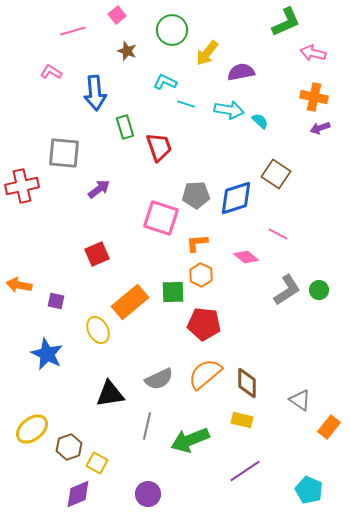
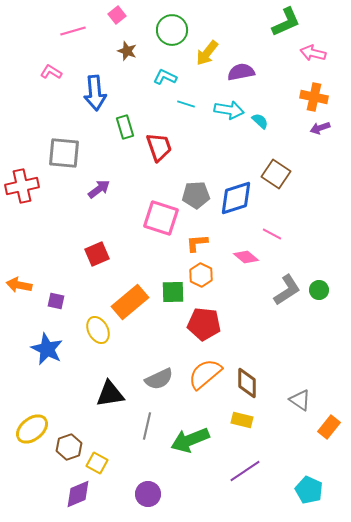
cyan L-shape at (165, 82): moved 5 px up
pink line at (278, 234): moved 6 px left
blue star at (47, 354): moved 5 px up
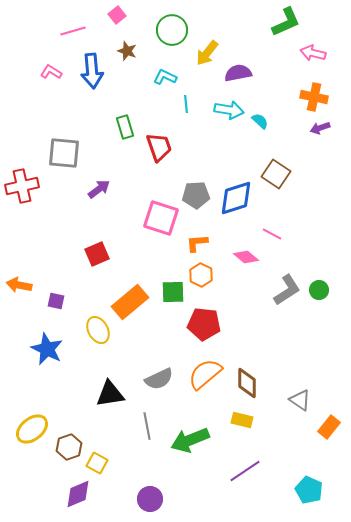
purple semicircle at (241, 72): moved 3 px left, 1 px down
blue arrow at (95, 93): moved 3 px left, 22 px up
cyan line at (186, 104): rotated 66 degrees clockwise
gray line at (147, 426): rotated 24 degrees counterclockwise
purple circle at (148, 494): moved 2 px right, 5 px down
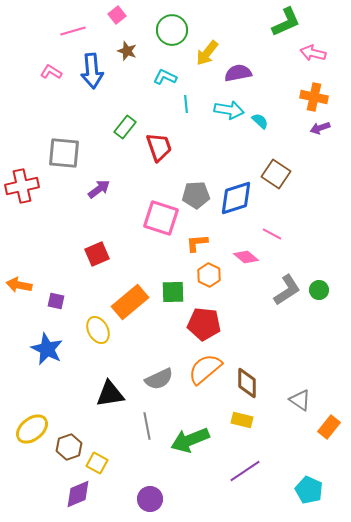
green rectangle at (125, 127): rotated 55 degrees clockwise
orange hexagon at (201, 275): moved 8 px right
orange semicircle at (205, 374): moved 5 px up
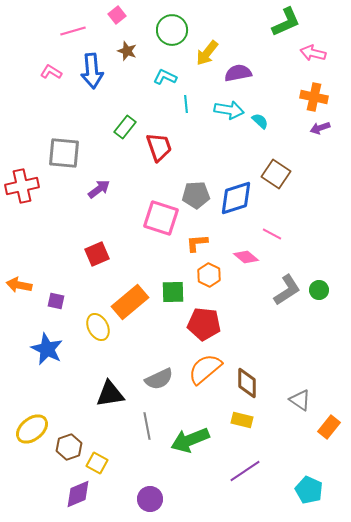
yellow ellipse at (98, 330): moved 3 px up
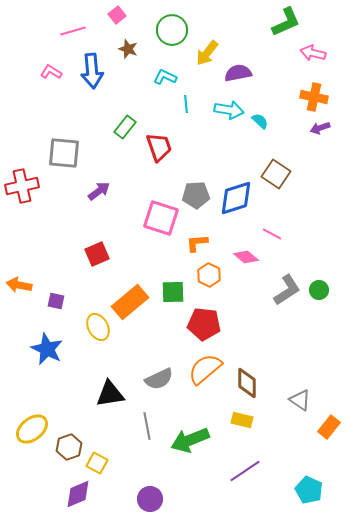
brown star at (127, 51): moved 1 px right, 2 px up
purple arrow at (99, 189): moved 2 px down
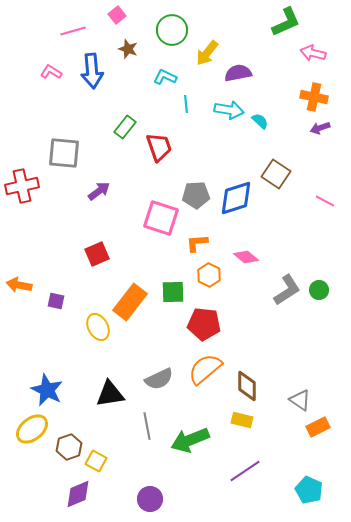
pink line at (272, 234): moved 53 px right, 33 px up
orange rectangle at (130, 302): rotated 12 degrees counterclockwise
blue star at (47, 349): moved 41 px down
brown diamond at (247, 383): moved 3 px down
orange rectangle at (329, 427): moved 11 px left; rotated 25 degrees clockwise
yellow square at (97, 463): moved 1 px left, 2 px up
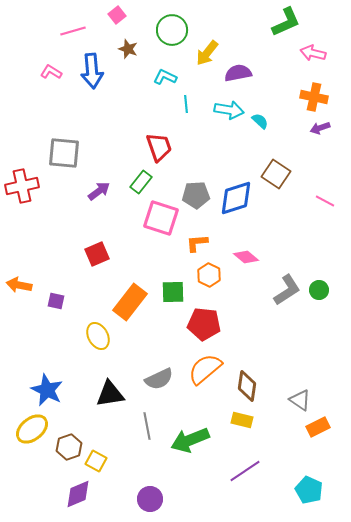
green rectangle at (125, 127): moved 16 px right, 55 px down
yellow ellipse at (98, 327): moved 9 px down
brown diamond at (247, 386): rotated 8 degrees clockwise
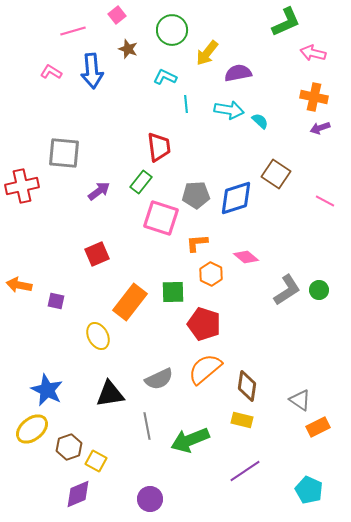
red trapezoid at (159, 147): rotated 12 degrees clockwise
orange hexagon at (209, 275): moved 2 px right, 1 px up
red pentagon at (204, 324): rotated 12 degrees clockwise
